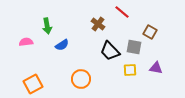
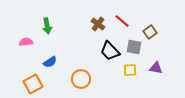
red line: moved 9 px down
brown square: rotated 24 degrees clockwise
blue semicircle: moved 12 px left, 17 px down
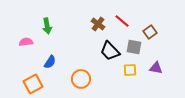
blue semicircle: rotated 24 degrees counterclockwise
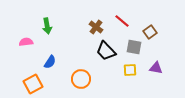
brown cross: moved 2 px left, 3 px down
black trapezoid: moved 4 px left
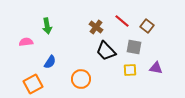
brown square: moved 3 px left, 6 px up; rotated 16 degrees counterclockwise
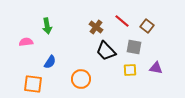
orange square: rotated 36 degrees clockwise
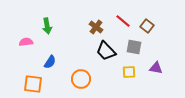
red line: moved 1 px right
yellow square: moved 1 px left, 2 px down
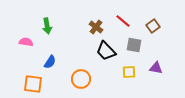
brown square: moved 6 px right; rotated 16 degrees clockwise
pink semicircle: rotated 16 degrees clockwise
gray square: moved 2 px up
